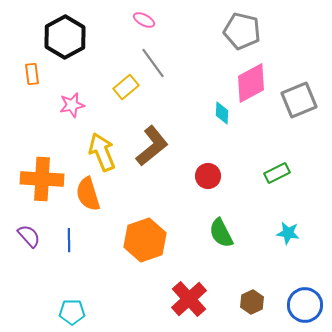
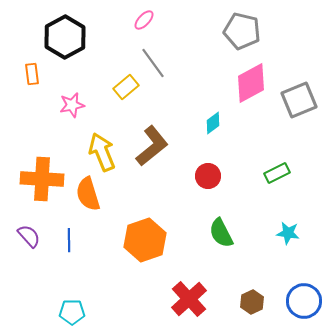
pink ellipse: rotated 75 degrees counterclockwise
cyan diamond: moved 9 px left, 10 px down; rotated 50 degrees clockwise
blue circle: moved 1 px left, 4 px up
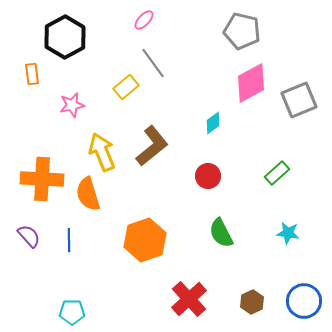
green rectangle: rotated 15 degrees counterclockwise
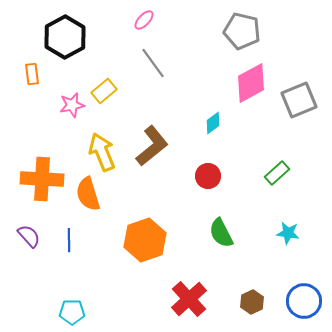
yellow rectangle: moved 22 px left, 4 px down
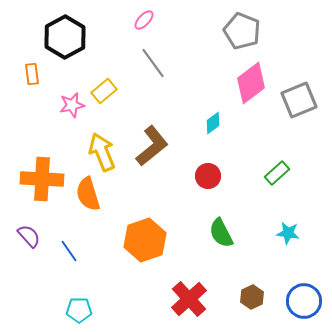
gray pentagon: rotated 9 degrees clockwise
pink diamond: rotated 9 degrees counterclockwise
blue line: moved 11 px down; rotated 35 degrees counterclockwise
brown hexagon: moved 5 px up
cyan pentagon: moved 7 px right, 2 px up
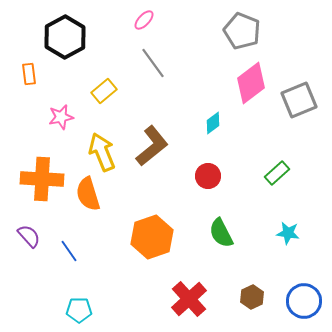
orange rectangle: moved 3 px left
pink star: moved 11 px left, 12 px down
orange hexagon: moved 7 px right, 3 px up
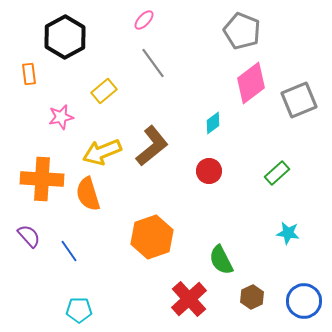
yellow arrow: rotated 90 degrees counterclockwise
red circle: moved 1 px right, 5 px up
green semicircle: moved 27 px down
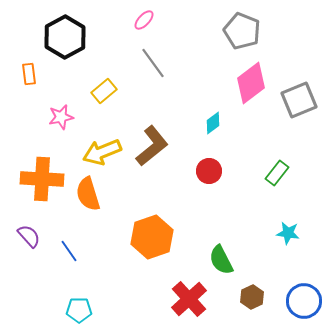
green rectangle: rotated 10 degrees counterclockwise
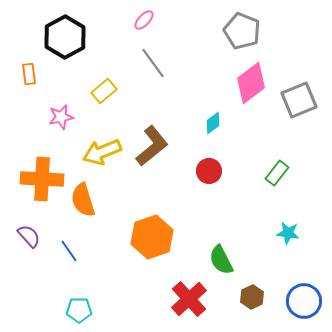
orange semicircle: moved 5 px left, 6 px down
